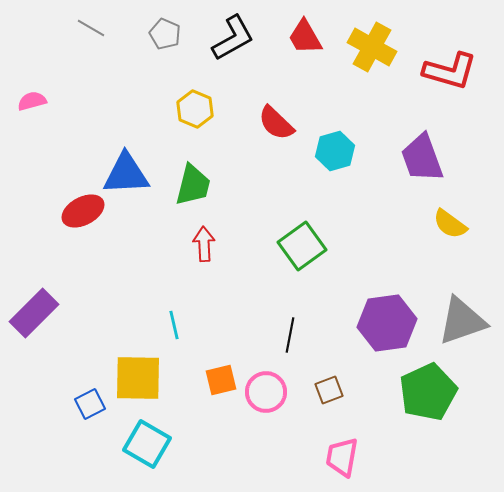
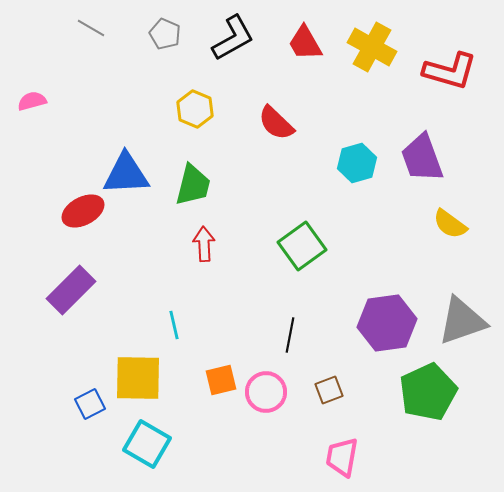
red trapezoid: moved 6 px down
cyan hexagon: moved 22 px right, 12 px down
purple rectangle: moved 37 px right, 23 px up
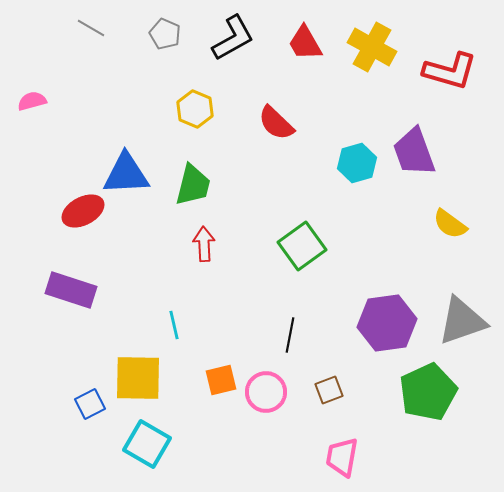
purple trapezoid: moved 8 px left, 6 px up
purple rectangle: rotated 63 degrees clockwise
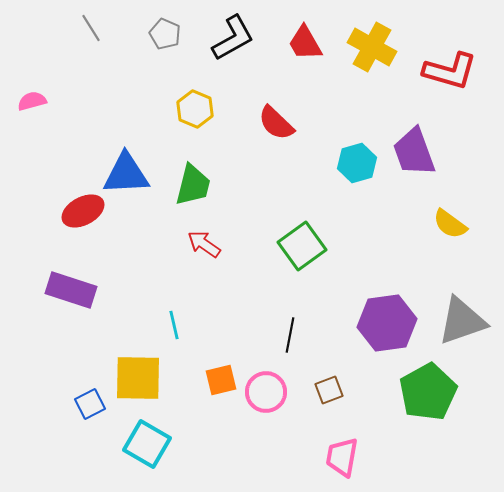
gray line: rotated 28 degrees clockwise
red arrow: rotated 52 degrees counterclockwise
green pentagon: rotated 4 degrees counterclockwise
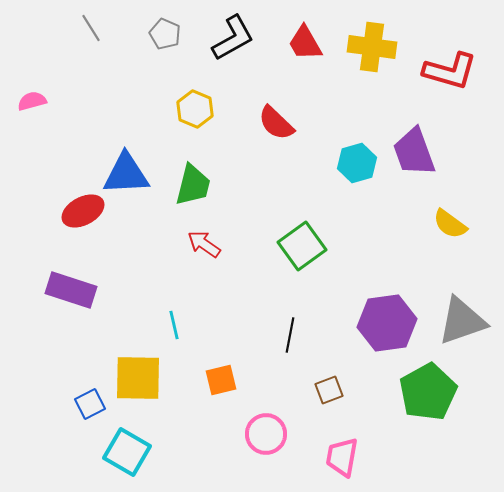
yellow cross: rotated 21 degrees counterclockwise
pink circle: moved 42 px down
cyan square: moved 20 px left, 8 px down
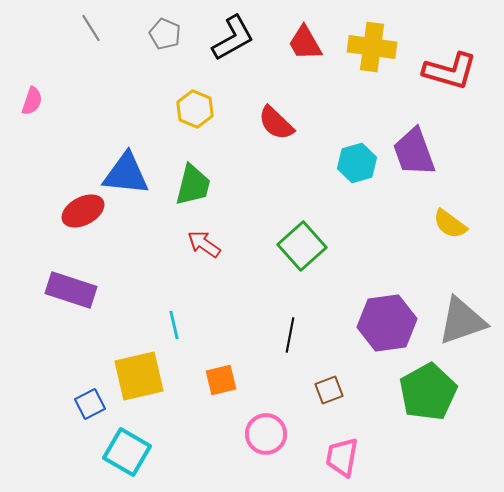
pink semicircle: rotated 124 degrees clockwise
blue triangle: rotated 9 degrees clockwise
green square: rotated 6 degrees counterclockwise
yellow square: moved 1 px right, 2 px up; rotated 14 degrees counterclockwise
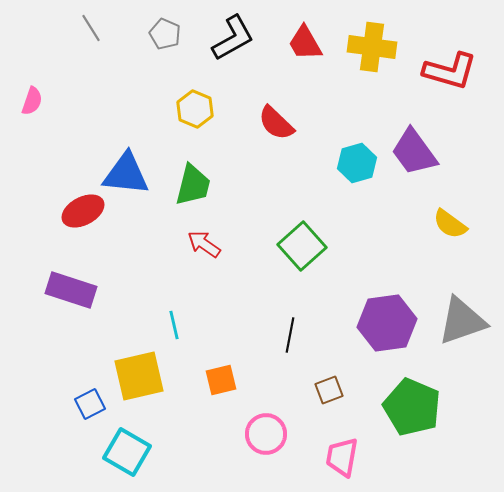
purple trapezoid: rotated 16 degrees counterclockwise
green pentagon: moved 16 px left, 15 px down; rotated 20 degrees counterclockwise
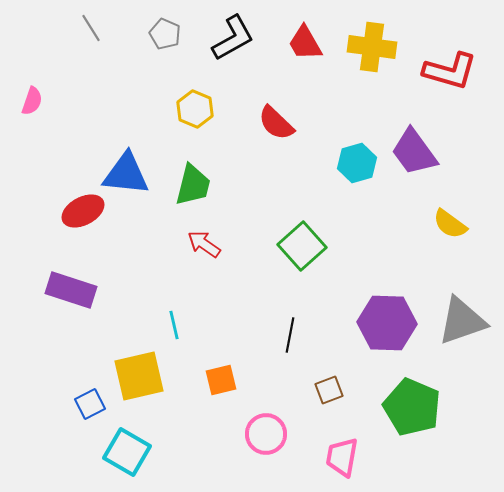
purple hexagon: rotated 10 degrees clockwise
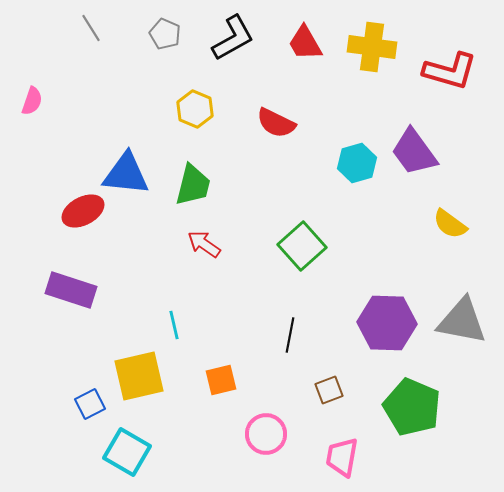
red semicircle: rotated 18 degrees counterclockwise
gray triangle: rotated 30 degrees clockwise
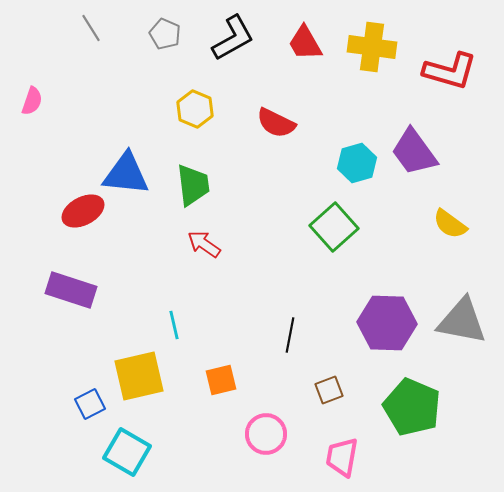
green trapezoid: rotated 21 degrees counterclockwise
green square: moved 32 px right, 19 px up
